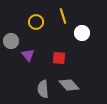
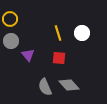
yellow line: moved 5 px left, 17 px down
yellow circle: moved 26 px left, 3 px up
gray semicircle: moved 2 px right, 2 px up; rotated 18 degrees counterclockwise
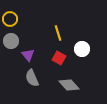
white circle: moved 16 px down
red square: rotated 24 degrees clockwise
gray semicircle: moved 13 px left, 9 px up
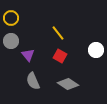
yellow circle: moved 1 px right, 1 px up
yellow line: rotated 21 degrees counterclockwise
white circle: moved 14 px right, 1 px down
red square: moved 1 px right, 2 px up
gray semicircle: moved 1 px right, 3 px down
gray diamond: moved 1 px left, 1 px up; rotated 15 degrees counterclockwise
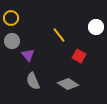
yellow line: moved 1 px right, 2 px down
gray circle: moved 1 px right
white circle: moved 23 px up
red square: moved 19 px right
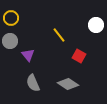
white circle: moved 2 px up
gray circle: moved 2 px left
gray semicircle: moved 2 px down
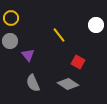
red square: moved 1 px left, 6 px down
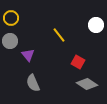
gray diamond: moved 19 px right
